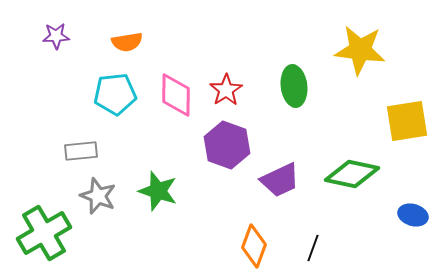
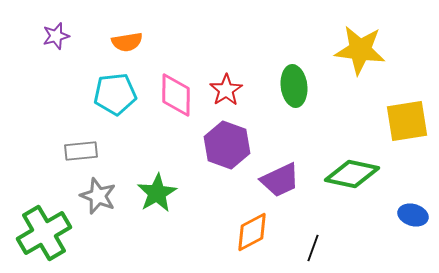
purple star: rotated 12 degrees counterclockwise
green star: moved 1 px left, 2 px down; rotated 24 degrees clockwise
orange diamond: moved 2 px left, 14 px up; rotated 42 degrees clockwise
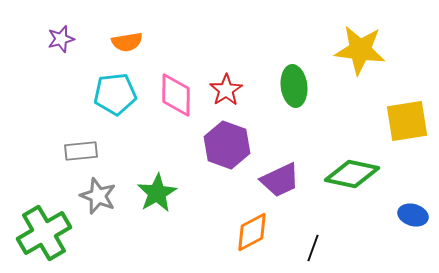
purple star: moved 5 px right, 3 px down
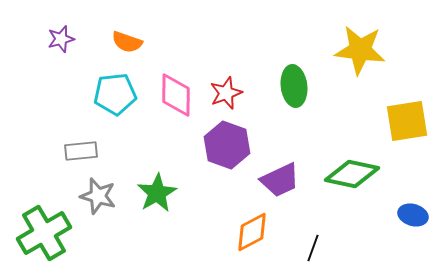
orange semicircle: rotated 28 degrees clockwise
red star: moved 3 px down; rotated 12 degrees clockwise
gray star: rotated 6 degrees counterclockwise
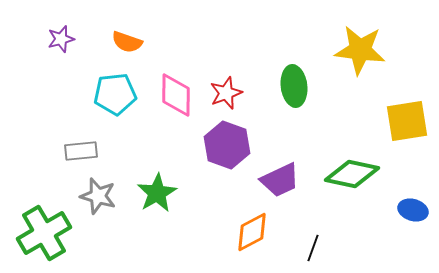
blue ellipse: moved 5 px up
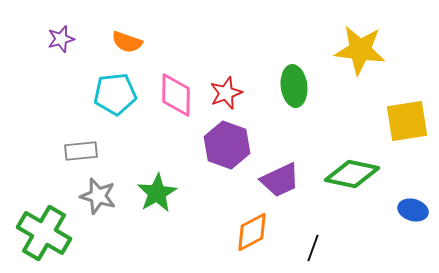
green cross: rotated 30 degrees counterclockwise
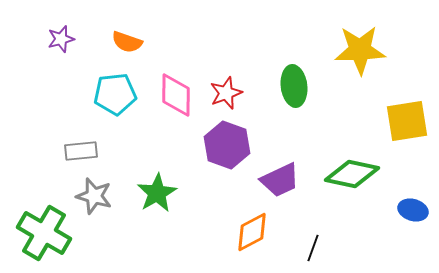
yellow star: rotated 9 degrees counterclockwise
gray star: moved 4 px left
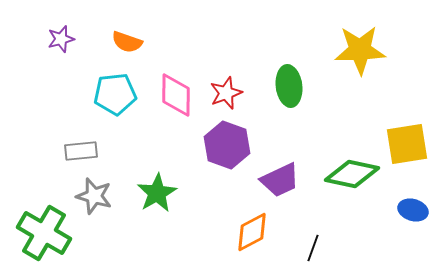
green ellipse: moved 5 px left
yellow square: moved 23 px down
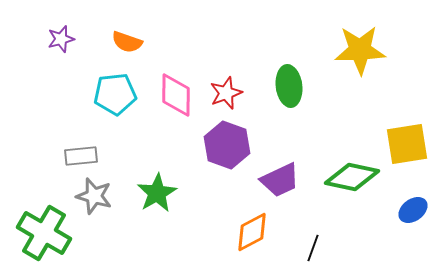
gray rectangle: moved 5 px down
green diamond: moved 3 px down
blue ellipse: rotated 52 degrees counterclockwise
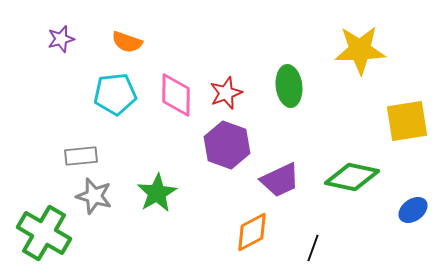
yellow square: moved 23 px up
